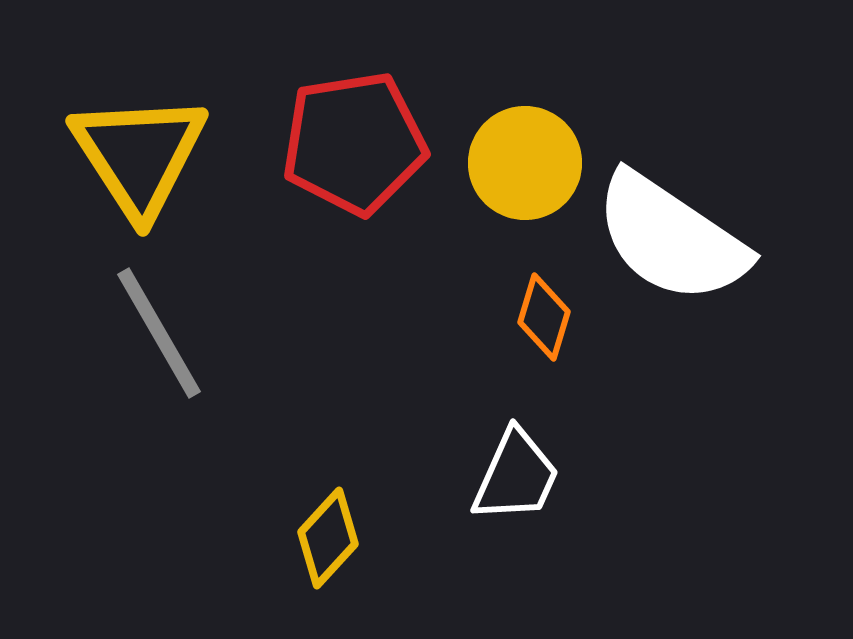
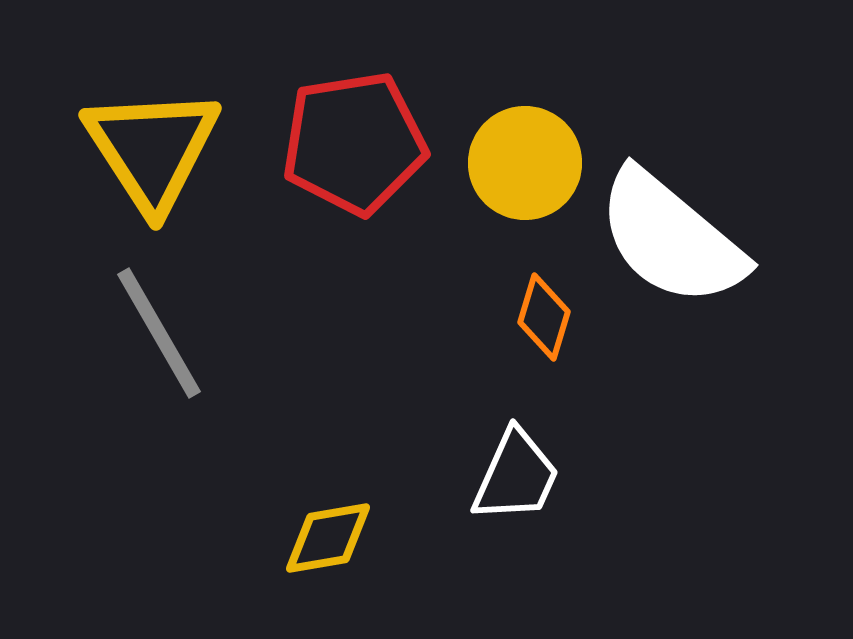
yellow triangle: moved 13 px right, 6 px up
white semicircle: rotated 6 degrees clockwise
yellow diamond: rotated 38 degrees clockwise
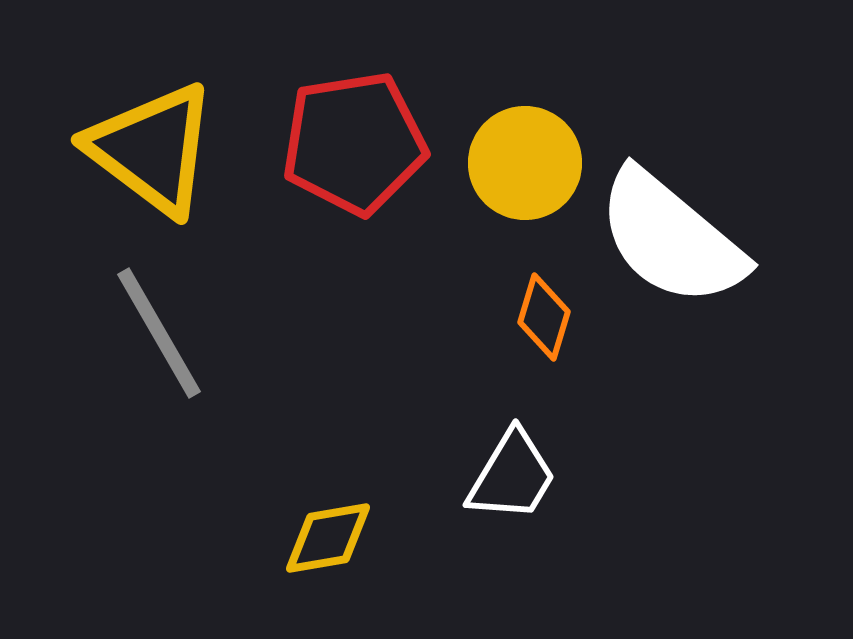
yellow triangle: rotated 20 degrees counterclockwise
white trapezoid: moved 4 px left; rotated 7 degrees clockwise
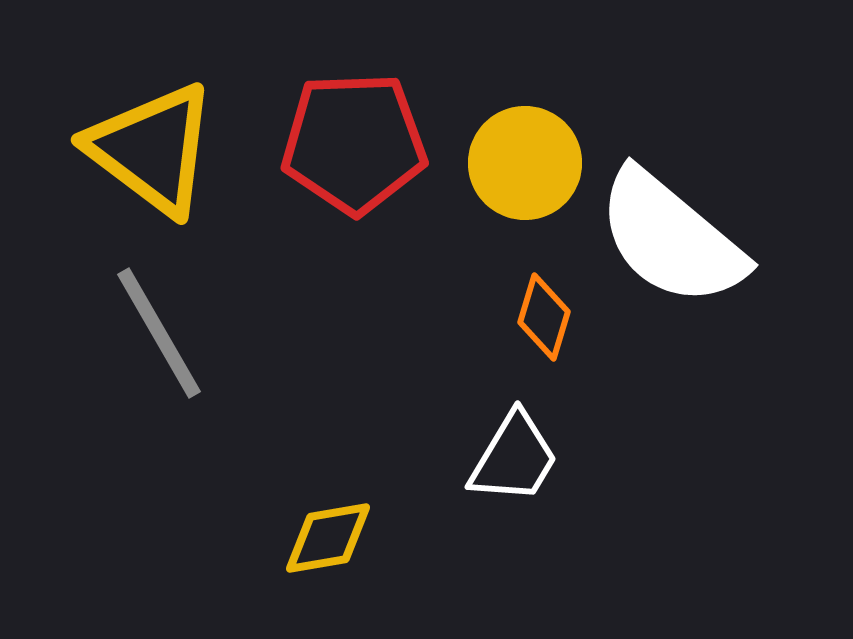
red pentagon: rotated 7 degrees clockwise
white trapezoid: moved 2 px right, 18 px up
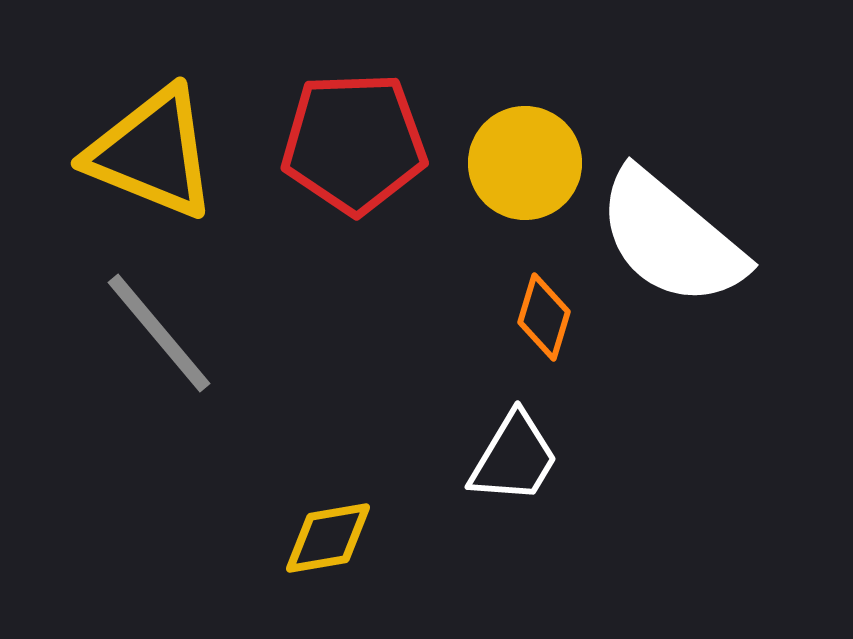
yellow triangle: moved 4 px down; rotated 15 degrees counterclockwise
gray line: rotated 10 degrees counterclockwise
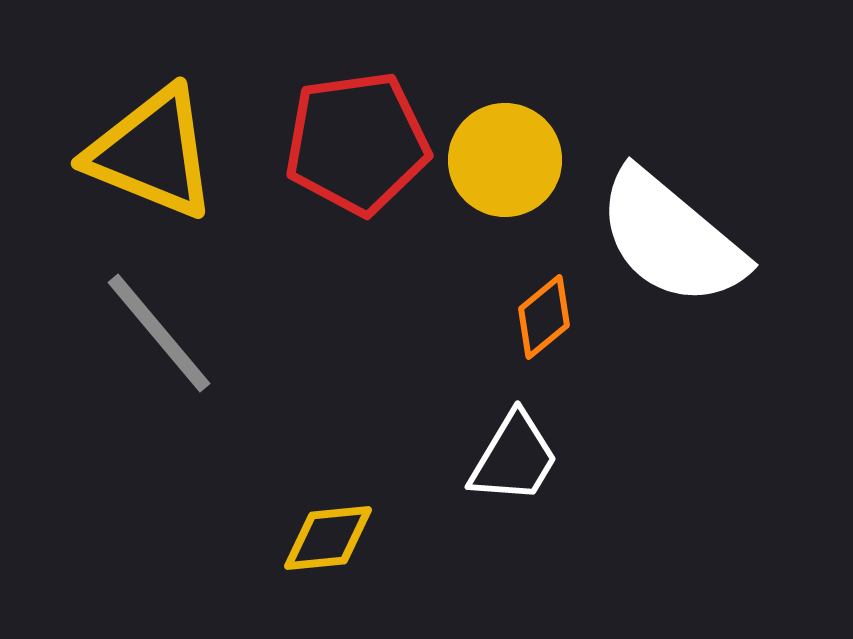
red pentagon: moved 3 px right; rotated 6 degrees counterclockwise
yellow circle: moved 20 px left, 3 px up
orange diamond: rotated 34 degrees clockwise
yellow diamond: rotated 4 degrees clockwise
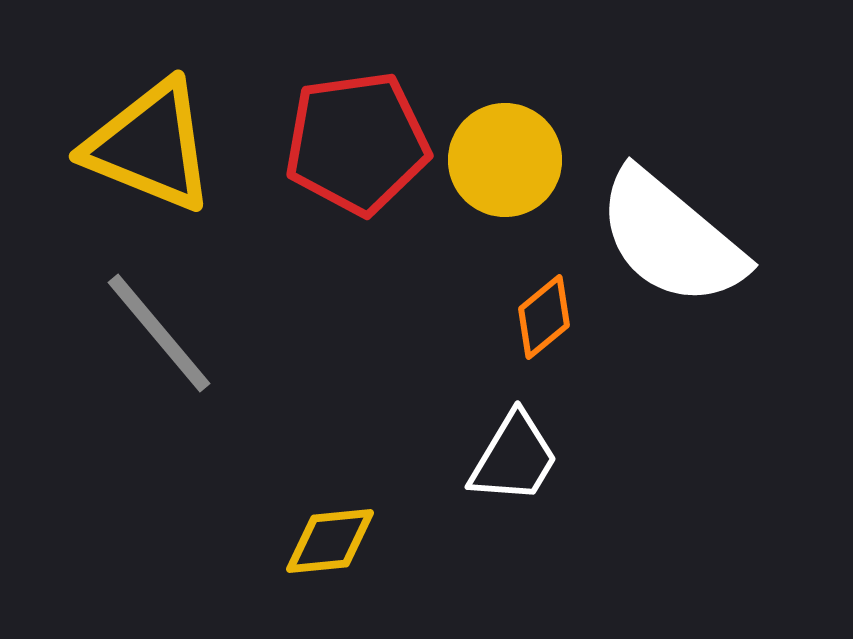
yellow triangle: moved 2 px left, 7 px up
yellow diamond: moved 2 px right, 3 px down
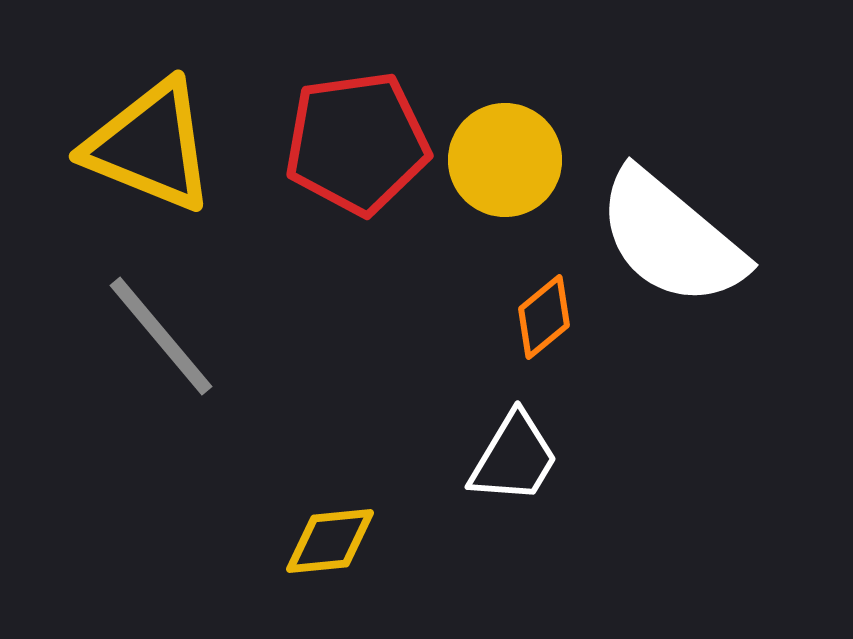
gray line: moved 2 px right, 3 px down
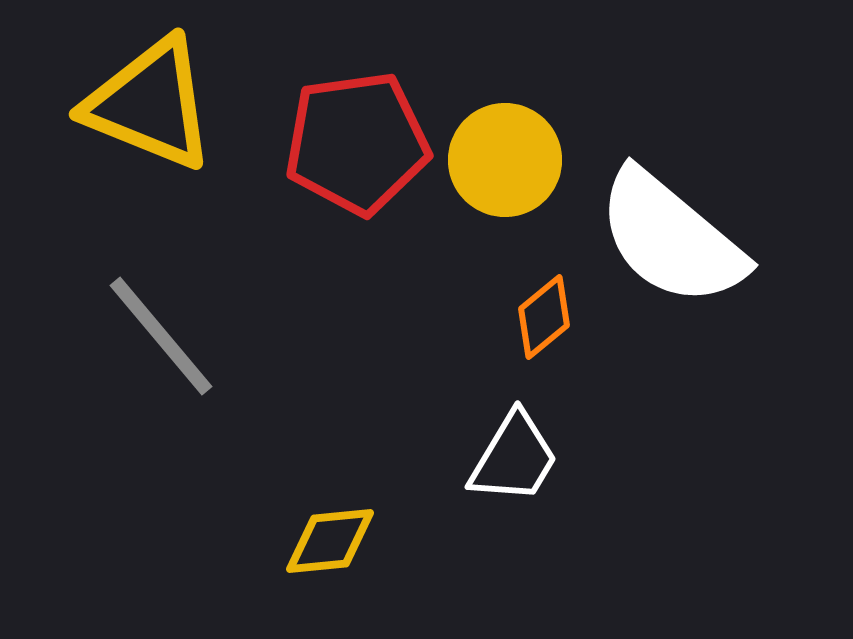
yellow triangle: moved 42 px up
